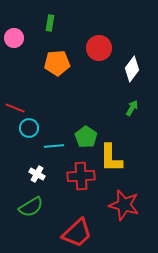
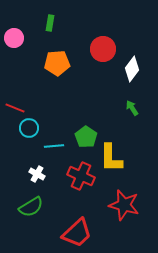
red circle: moved 4 px right, 1 px down
green arrow: rotated 63 degrees counterclockwise
red cross: rotated 28 degrees clockwise
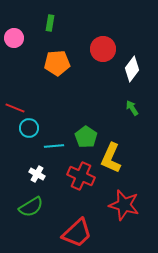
yellow L-shape: rotated 24 degrees clockwise
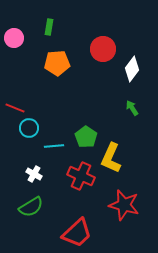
green rectangle: moved 1 px left, 4 px down
white cross: moved 3 px left
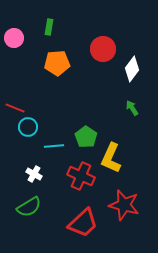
cyan circle: moved 1 px left, 1 px up
green semicircle: moved 2 px left
red trapezoid: moved 6 px right, 10 px up
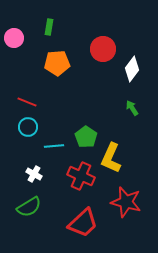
red line: moved 12 px right, 6 px up
red star: moved 2 px right, 3 px up
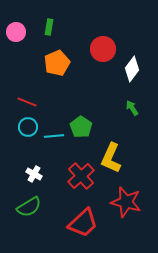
pink circle: moved 2 px right, 6 px up
orange pentagon: rotated 20 degrees counterclockwise
green pentagon: moved 5 px left, 10 px up
cyan line: moved 10 px up
red cross: rotated 24 degrees clockwise
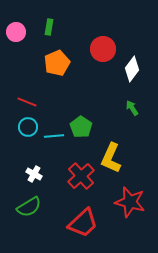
red star: moved 4 px right
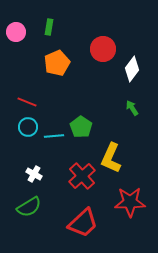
red cross: moved 1 px right
red star: rotated 16 degrees counterclockwise
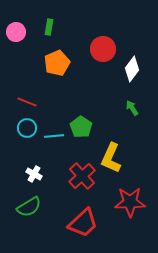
cyan circle: moved 1 px left, 1 px down
